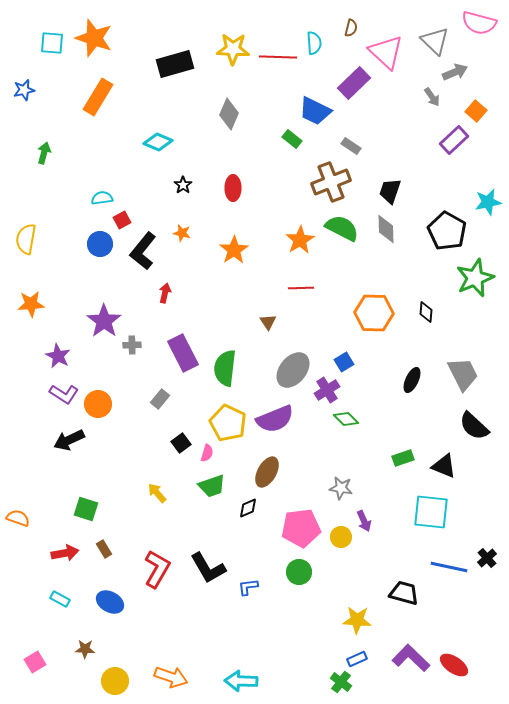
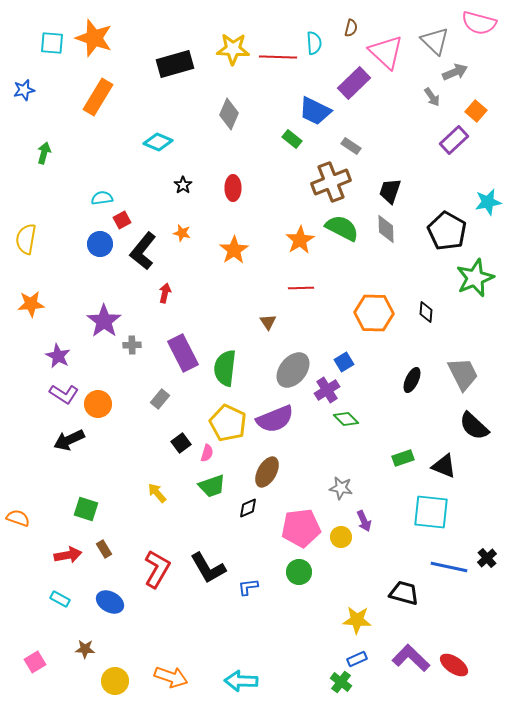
red arrow at (65, 553): moved 3 px right, 2 px down
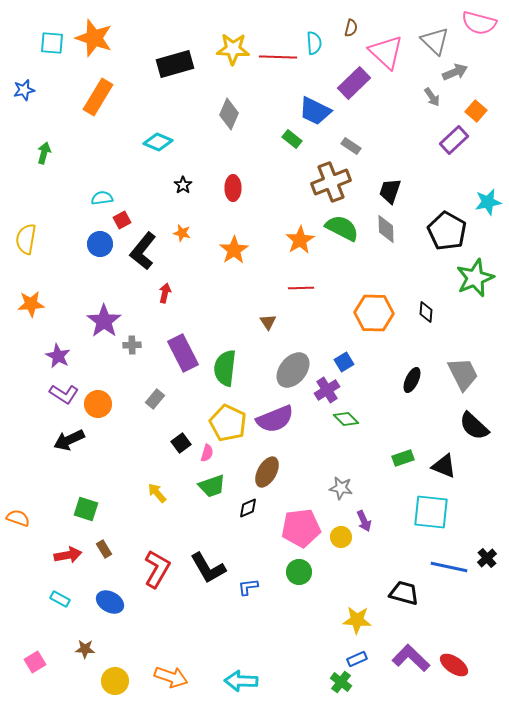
gray rectangle at (160, 399): moved 5 px left
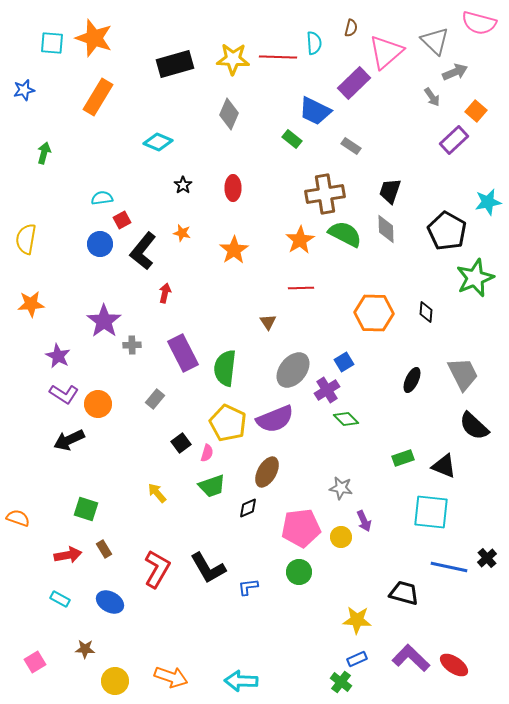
yellow star at (233, 49): moved 10 px down
pink triangle at (386, 52): rotated 36 degrees clockwise
brown cross at (331, 182): moved 6 px left, 12 px down; rotated 12 degrees clockwise
green semicircle at (342, 228): moved 3 px right, 6 px down
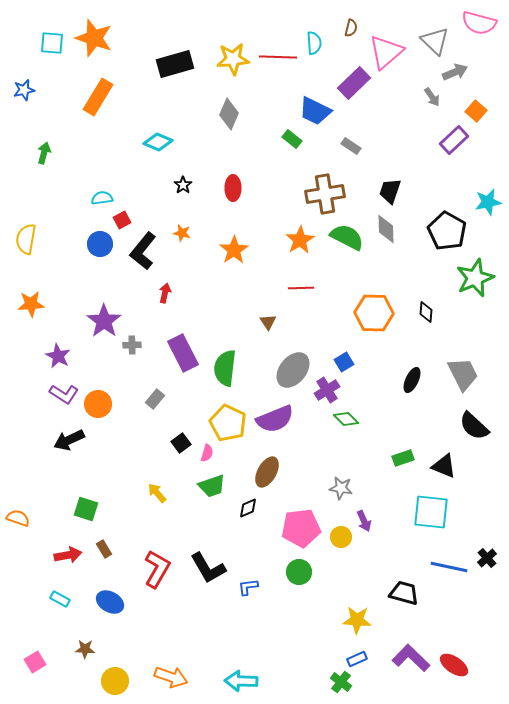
yellow star at (233, 59): rotated 8 degrees counterclockwise
green semicircle at (345, 234): moved 2 px right, 3 px down
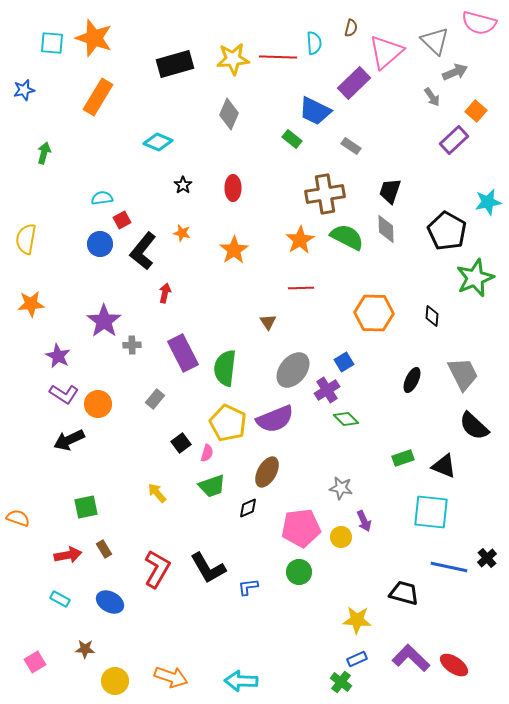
black diamond at (426, 312): moved 6 px right, 4 px down
green square at (86, 509): moved 2 px up; rotated 30 degrees counterclockwise
